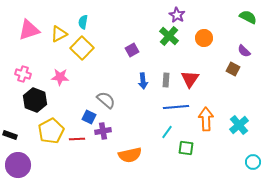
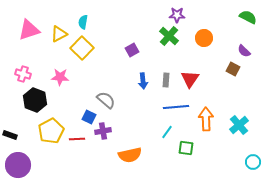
purple star: rotated 28 degrees counterclockwise
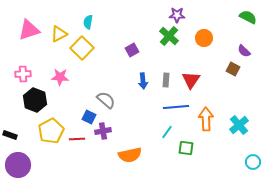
cyan semicircle: moved 5 px right
pink cross: rotated 21 degrees counterclockwise
red triangle: moved 1 px right, 1 px down
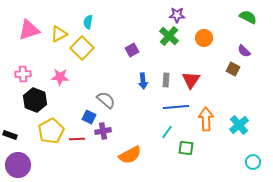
orange semicircle: rotated 15 degrees counterclockwise
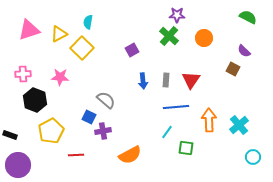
orange arrow: moved 3 px right, 1 px down
red line: moved 1 px left, 16 px down
cyan circle: moved 5 px up
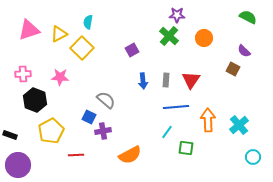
orange arrow: moved 1 px left
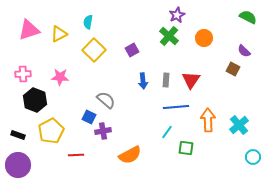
purple star: rotated 28 degrees counterclockwise
yellow square: moved 12 px right, 2 px down
black rectangle: moved 8 px right
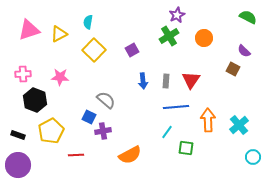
green cross: rotated 18 degrees clockwise
gray rectangle: moved 1 px down
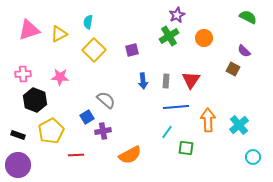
purple square: rotated 16 degrees clockwise
blue square: moved 2 px left; rotated 32 degrees clockwise
